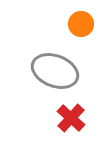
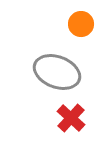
gray ellipse: moved 2 px right, 1 px down
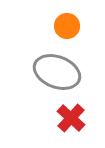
orange circle: moved 14 px left, 2 px down
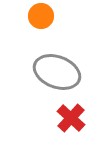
orange circle: moved 26 px left, 10 px up
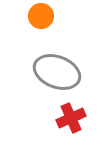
red cross: rotated 24 degrees clockwise
